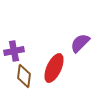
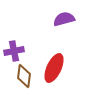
purple semicircle: moved 16 px left, 24 px up; rotated 30 degrees clockwise
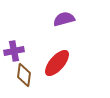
red ellipse: moved 3 px right, 5 px up; rotated 16 degrees clockwise
brown diamond: moved 1 px up
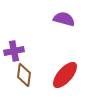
purple semicircle: rotated 30 degrees clockwise
red ellipse: moved 8 px right, 12 px down
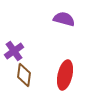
purple cross: rotated 24 degrees counterclockwise
red ellipse: rotated 28 degrees counterclockwise
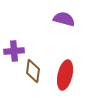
purple cross: rotated 30 degrees clockwise
brown diamond: moved 9 px right, 4 px up
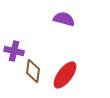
purple cross: rotated 18 degrees clockwise
red ellipse: rotated 24 degrees clockwise
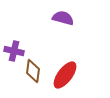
purple semicircle: moved 1 px left, 1 px up
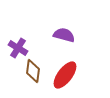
purple semicircle: moved 1 px right, 17 px down
purple cross: moved 4 px right, 3 px up; rotated 18 degrees clockwise
